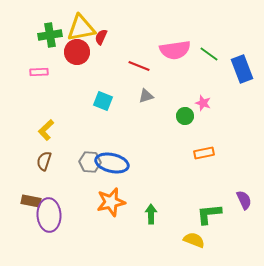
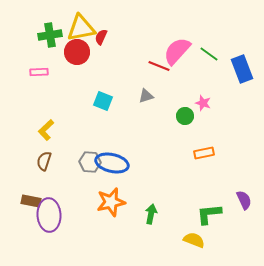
pink semicircle: moved 2 px right, 1 px down; rotated 140 degrees clockwise
red line: moved 20 px right
green arrow: rotated 12 degrees clockwise
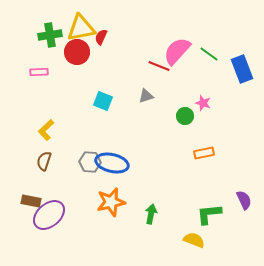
purple ellipse: rotated 52 degrees clockwise
